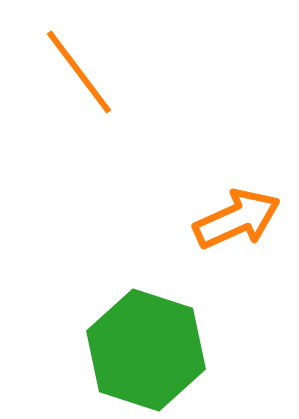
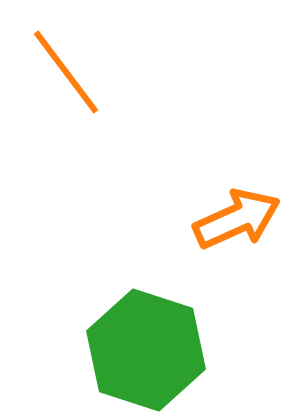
orange line: moved 13 px left
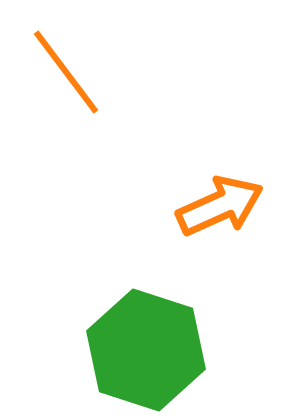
orange arrow: moved 17 px left, 13 px up
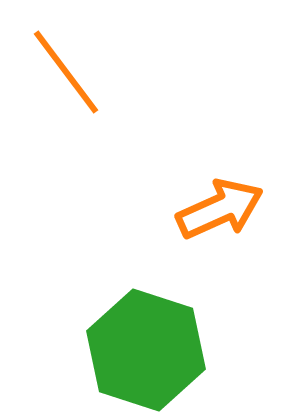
orange arrow: moved 3 px down
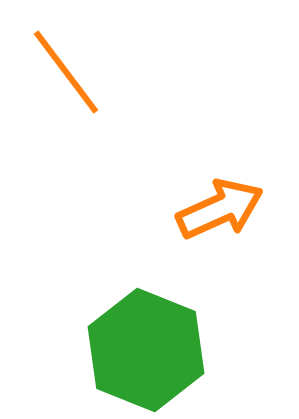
green hexagon: rotated 4 degrees clockwise
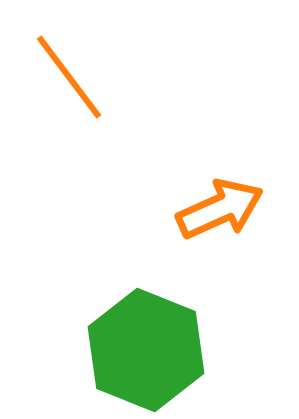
orange line: moved 3 px right, 5 px down
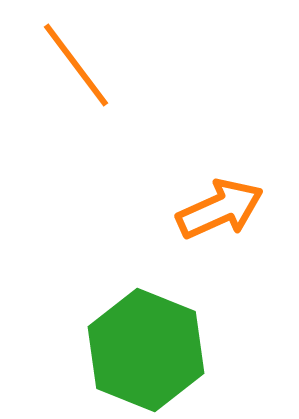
orange line: moved 7 px right, 12 px up
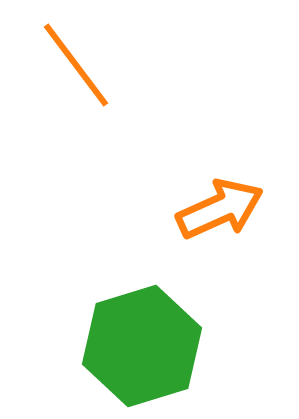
green hexagon: moved 4 px left, 4 px up; rotated 21 degrees clockwise
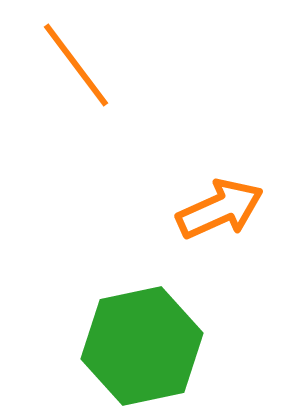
green hexagon: rotated 5 degrees clockwise
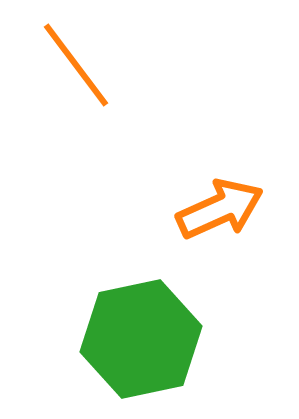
green hexagon: moved 1 px left, 7 px up
